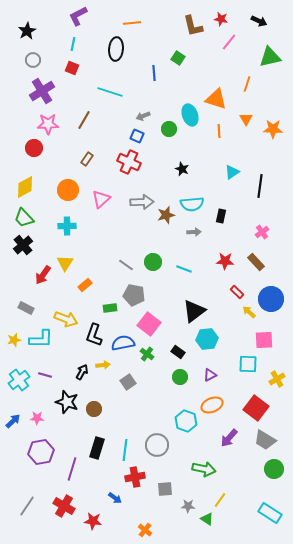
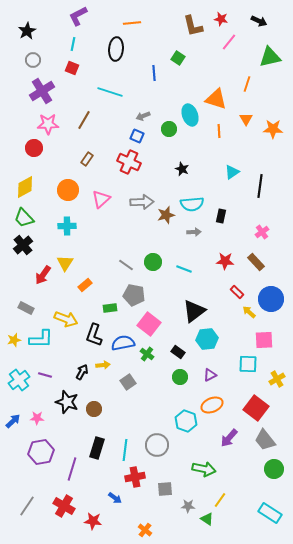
gray trapezoid at (265, 440): rotated 20 degrees clockwise
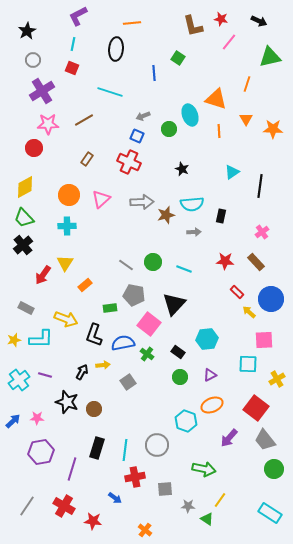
brown line at (84, 120): rotated 30 degrees clockwise
orange circle at (68, 190): moved 1 px right, 5 px down
black triangle at (194, 311): moved 20 px left, 7 px up; rotated 10 degrees counterclockwise
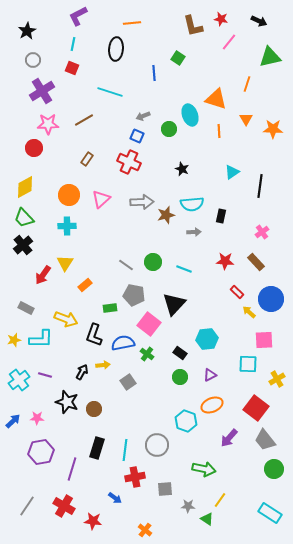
black rectangle at (178, 352): moved 2 px right, 1 px down
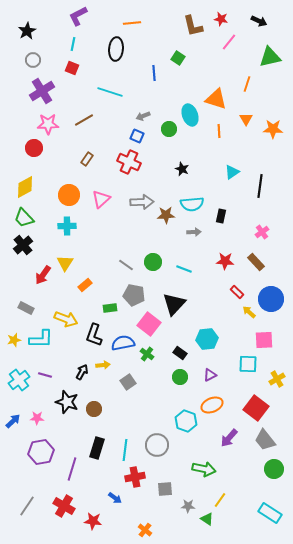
brown star at (166, 215): rotated 12 degrees clockwise
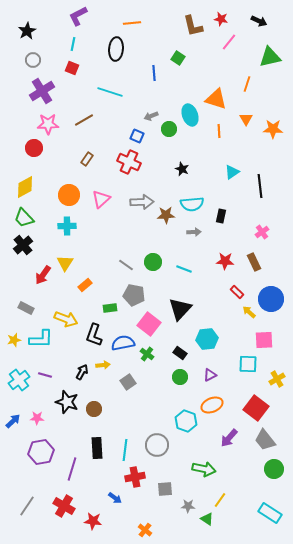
gray arrow at (143, 116): moved 8 px right
black line at (260, 186): rotated 15 degrees counterclockwise
brown rectangle at (256, 262): moved 2 px left; rotated 18 degrees clockwise
black triangle at (174, 304): moved 6 px right, 5 px down
black rectangle at (97, 448): rotated 20 degrees counterclockwise
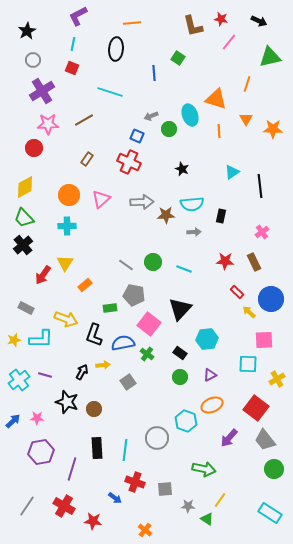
gray circle at (157, 445): moved 7 px up
red cross at (135, 477): moved 5 px down; rotated 30 degrees clockwise
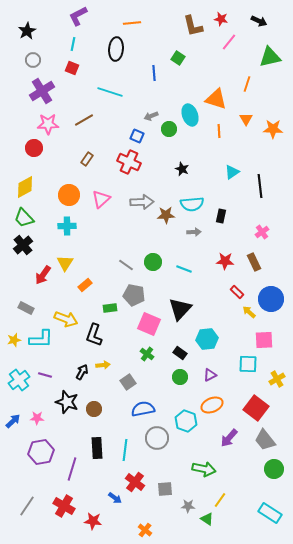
pink square at (149, 324): rotated 15 degrees counterclockwise
blue semicircle at (123, 343): moved 20 px right, 66 px down
red cross at (135, 482): rotated 18 degrees clockwise
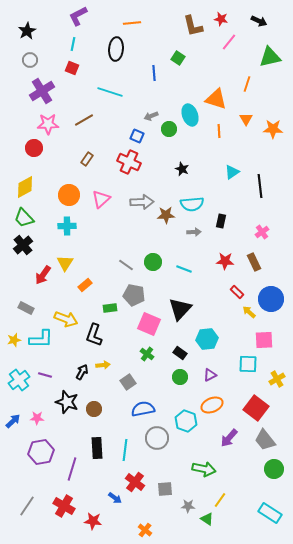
gray circle at (33, 60): moved 3 px left
black rectangle at (221, 216): moved 5 px down
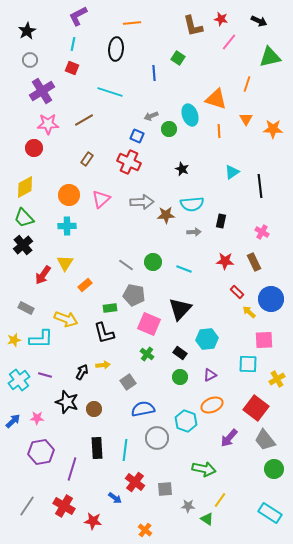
pink cross at (262, 232): rotated 24 degrees counterclockwise
black L-shape at (94, 335): moved 10 px right, 2 px up; rotated 35 degrees counterclockwise
